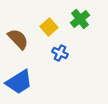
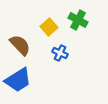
green cross: moved 2 px left, 1 px down; rotated 24 degrees counterclockwise
brown semicircle: moved 2 px right, 6 px down
blue trapezoid: moved 1 px left, 2 px up
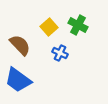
green cross: moved 5 px down
blue trapezoid: rotated 68 degrees clockwise
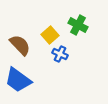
yellow square: moved 1 px right, 8 px down
blue cross: moved 1 px down
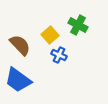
blue cross: moved 1 px left, 1 px down
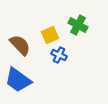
yellow square: rotated 18 degrees clockwise
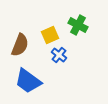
brown semicircle: rotated 65 degrees clockwise
blue cross: rotated 14 degrees clockwise
blue trapezoid: moved 10 px right, 1 px down
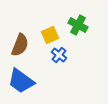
blue trapezoid: moved 7 px left
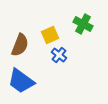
green cross: moved 5 px right, 1 px up
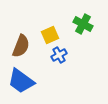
brown semicircle: moved 1 px right, 1 px down
blue cross: rotated 21 degrees clockwise
